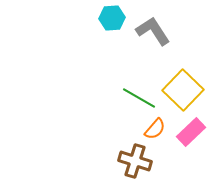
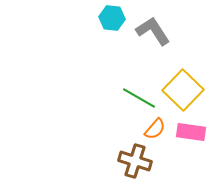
cyan hexagon: rotated 10 degrees clockwise
pink rectangle: rotated 52 degrees clockwise
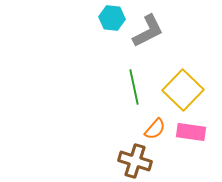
gray L-shape: moved 5 px left; rotated 96 degrees clockwise
green line: moved 5 px left, 11 px up; rotated 48 degrees clockwise
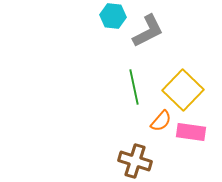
cyan hexagon: moved 1 px right, 2 px up
orange semicircle: moved 6 px right, 8 px up
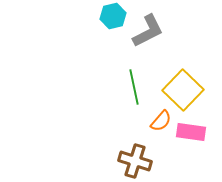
cyan hexagon: rotated 20 degrees counterclockwise
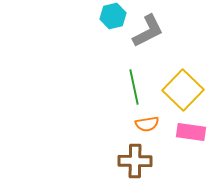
orange semicircle: moved 14 px left, 3 px down; rotated 40 degrees clockwise
brown cross: rotated 16 degrees counterclockwise
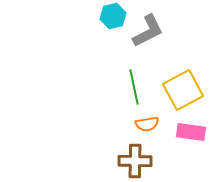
yellow square: rotated 18 degrees clockwise
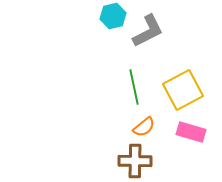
orange semicircle: moved 3 px left, 3 px down; rotated 30 degrees counterclockwise
pink rectangle: rotated 8 degrees clockwise
